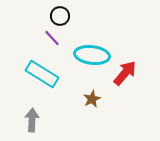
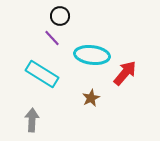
brown star: moved 1 px left, 1 px up
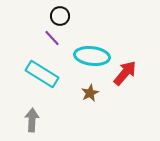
cyan ellipse: moved 1 px down
brown star: moved 1 px left, 5 px up
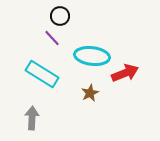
red arrow: rotated 28 degrees clockwise
gray arrow: moved 2 px up
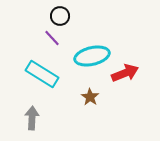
cyan ellipse: rotated 20 degrees counterclockwise
brown star: moved 4 px down; rotated 12 degrees counterclockwise
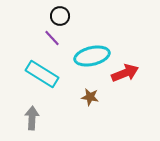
brown star: rotated 24 degrees counterclockwise
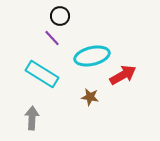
red arrow: moved 2 px left, 2 px down; rotated 8 degrees counterclockwise
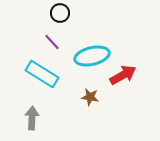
black circle: moved 3 px up
purple line: moved 4 px down
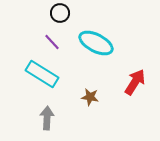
cyan ellipse: moved 4 px right, 13 px up; rotated 40 degrees clockwise
red arrow: moved 12 px right, 7 px down; rotated 28 degrees counterclockwise
gray arrow: moved 15 px right
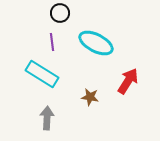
purple line: rotated 36 degrees clockwise
red arrow: moved 7 px left, 1 px up
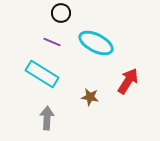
black circle: moved 1 px right
purple line: rotated 60 degrees counterclockwise
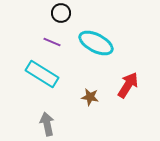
red arrow: moved 4 px down
gray arrow: moved 6 px down; rotated 15 degrees counterclockwise
